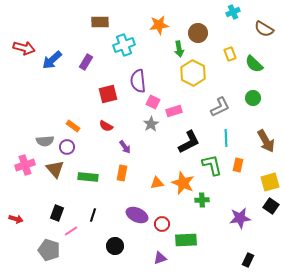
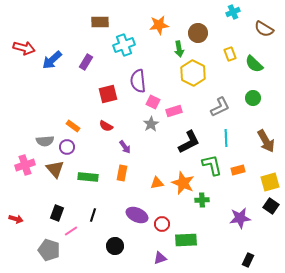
orange rectangle at (238, 165): moved 5 px down; rotated 64 degrees clockwise
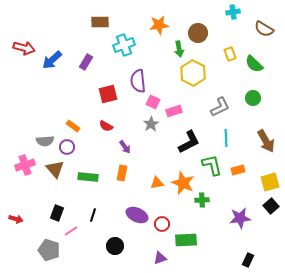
cyan cross at (233, 12): rotated 16 degrees clockwise
black square at (271, 206): rotated 14 degrees clockwise
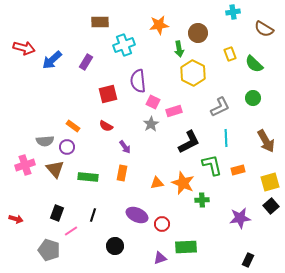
green rectangle at (186, 240): moved 7 px down
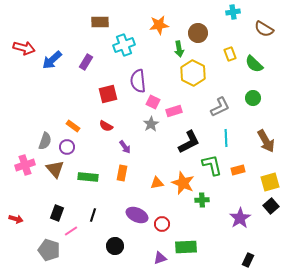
gray semicircle at (45, 141): rotated 66 degrees counterclockwise
purple star at (240, 218): rotated 25 degrees counterclockwise
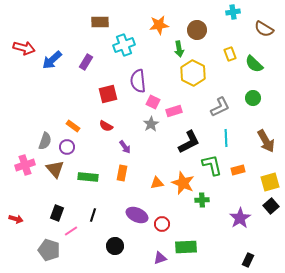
brown circle at (198, 33): moved 1 px left, 3 px up
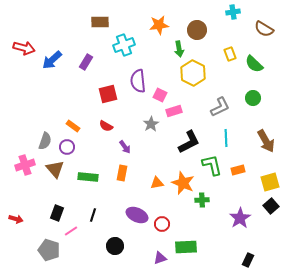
pink square at (153, 102): moved 7 px right, 7 px up
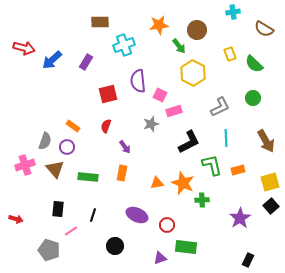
green arrow at (179, 49): moved 3 px up; rotated 28 degrees counterclockwise
gray star at (151, 124): rotated 14 degrees clockwise
red semicircle at (106, 126): rotated 80 degrees clockwise
black rectangle at (57, 213): moved 1 px right, 4 px up; rotated 14 degrees counterclockwise
red circle at (162, 224): moved 5 px right, 1 px down
green rectangle at (186, 247): rotated 10 degrees clockwise
